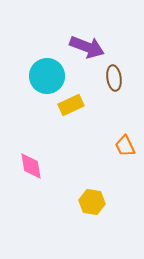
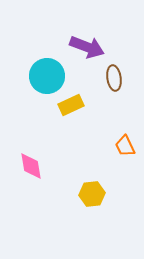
yellow hexagon: moved 8 px up; rotated 15 degrees counterclockwise
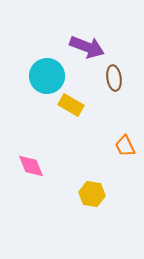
yellow rectangle: rotated 55 degrees clockwise
pink diamond: rotated 12 degrees counterclockwise
yellow hexagon: rotated 15 degrees clockwise
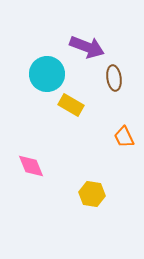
cyan circle: moved 2 px up
orange trapezoid: moved 1 px left, 9 px up
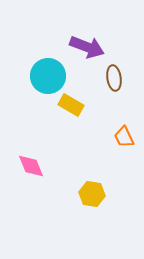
cyan circle: moved 1 px right, 2 px down
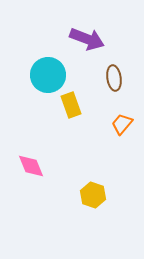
purple arrow: moved 8 px up
cyan circle: moved 1 px up
yellow rectangle: rotated 40 degrees clockwise
orange trapezoid: moved 2 px left, 13 px up; rotated 65 degrees clockwise
yellow hexagon: moved 1 px right, 1 px down; rotated 10 degrees clockwise
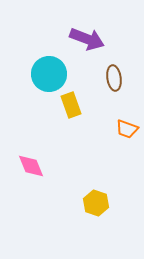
cyan circle: moved 1 px right, 1 px up
orange trapezoid: moved 5 px right, 5 px down; rotated 110 degrees counterclockwise
yellow hexagon: moved 3 px right, 8 px down
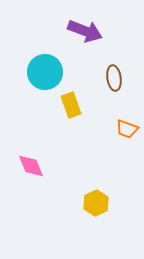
purple arrow: moved 2 px left, 8 px up
cyan circle: moved 4 px left, 2 px up
yellow hexagon: rotated 15 degrees clockwise
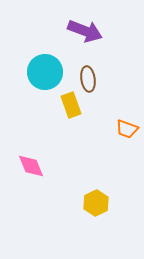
brown ellipse: moved 26 px left, 1 px down
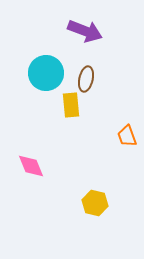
cyan circle: moved 1 px right, 1 px down
brown ellipse: moved 2 px left; rotated 20 degrees clockwise
yellow rectangle: rotated 15 degrees clockwise
orange trapezoid: moved 7 px down; rotated 50 degrees clockwise
yellow hexagon: moved 1 px left; rotated 20 degrees counterclockwise
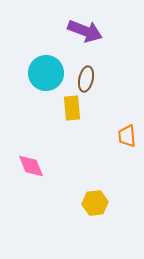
yellow rectangle: moved 1 px right, 3 px down
orange trapezoid: rotated 15 degrees clockwise
yellow hexagon: rotated 20 degrees counterclockwise
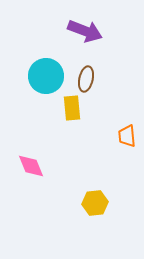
cyan circle: moved 3 px down
